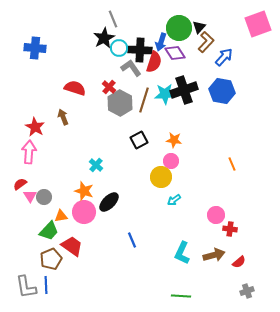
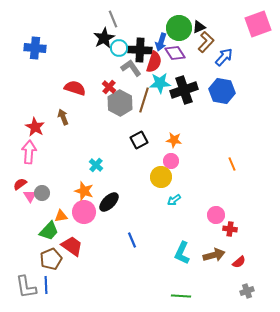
black triangle at (199, 27): rotated 24 degrees clockwise
cyan star at (165, 94): moved 5 px left, 11 px up
gray circle at (44, 197): moved 2 px left, 4 px up
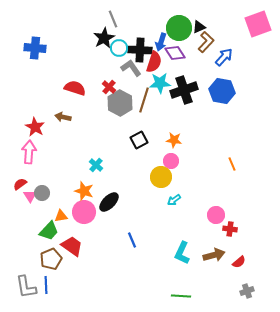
brown arrow at (63, 117): rotated 56 degrees counterclockwise
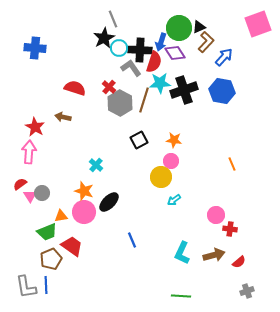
green trapezoid at (49, 231): moved 2 px left, 1 px down; rotated 25 degrees clockwise
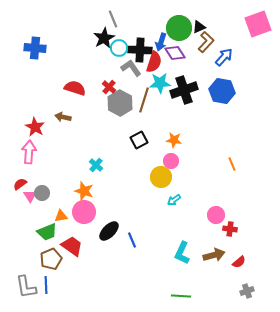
black ellipse at (109, 202): moved 29 px down
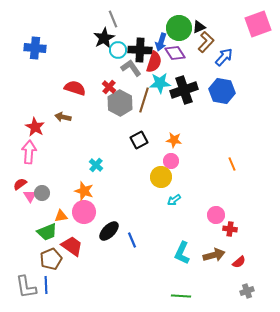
cyan circle at (119, 48): moved 1 px left, 2 px down
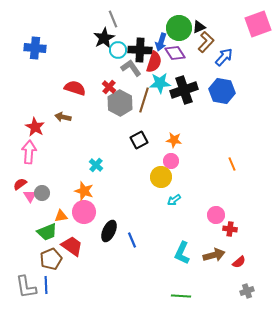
black ellipse at (109, 231): rotated 20 degrees counterclockwise
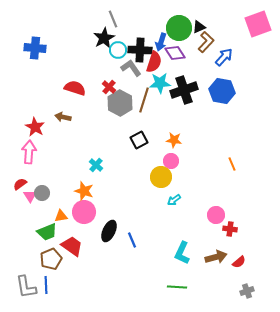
brown arrow at (214, 255): moved 2 px right, 2 px down
green line at (181, 296): moved 4 px left, 9 px up
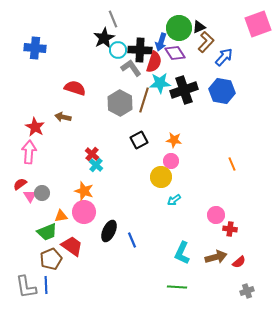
red cross at (109, 87): moved 17 px left, 67 px down
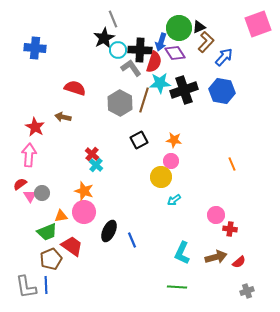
pink arrow at (29, 152): moved 3 px down
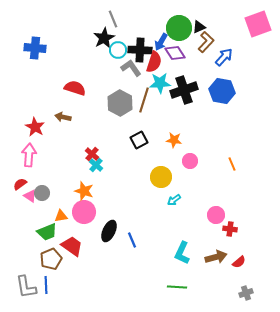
blue arrow at (161, 42): rotated 12 degrees clockwise
pink circle at (171, 161): moved 19 px right
pink triangle at (30, 196): rotated 24 degrees counterclockwise
gray cross at (247, 291): moved 1 px left, 2 px down
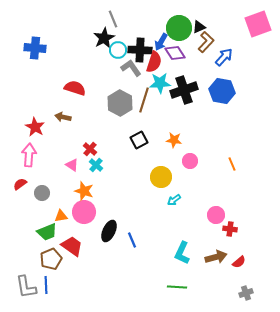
red cross at (92, 154): moved 2 px left, 5 px up
pink triangle at (30, 196): moved 42 px right, 31 px up
